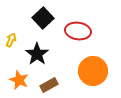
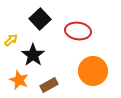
black square: moved 3 px left, 1 px down
yellow arrow: rotated 24 degrees clockwise
black star: moved 4 px left, 1 px down
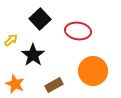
orange star: moved 4 px left, 4 px down
brown rectangle: moved 5 px right
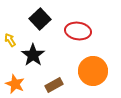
yellow arrow: moved 1 px left; rotated 80 degrees counterclockwise
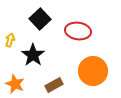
yellow arrow: rotated 48 degrees clockwise
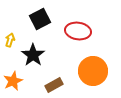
black square: rotated 15 degrees clockwise
orange star: moved 2 px left, 3 px up; rotated 24 degrees clockwise
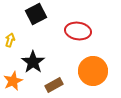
black square: moved 4 px left, 5 px up
black star: moved 7 px down
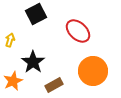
red ellipse: rotated 35 degrees clockwise
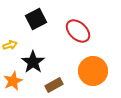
black square: moved 5 px down
yellow arrow: moved 5 px down; rotated 56 degrees clockwise
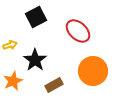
black square: moved 2 px up
black star: moved 2 px right, 2 px up
